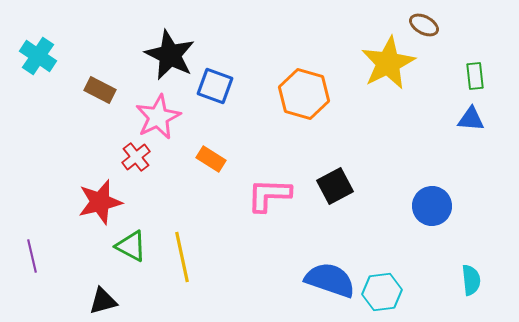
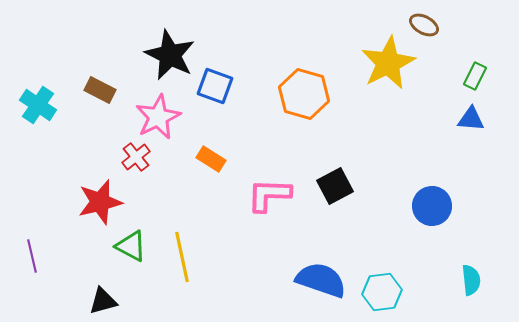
cyan cross: moved 49 px down
green rectangle: rotated 32 degrees clockwise
blue semicircle: moved 9 px left
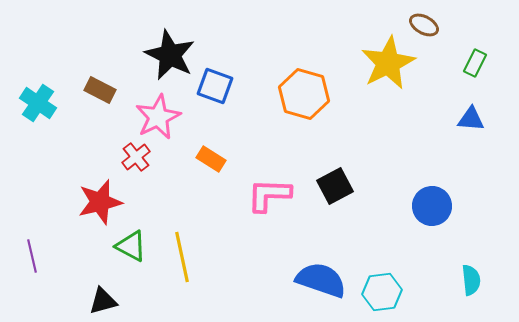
green rectangle: moved 13 px up
cyan cross: moved 2 px up
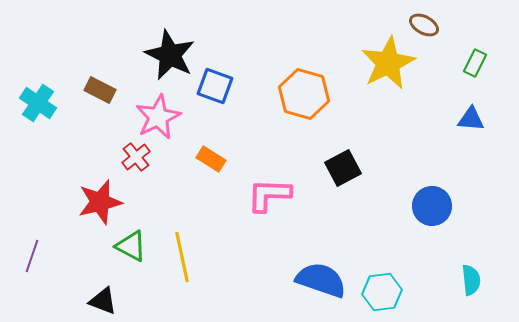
black square: moved 8 px right, 18 px up
purple line: rotated 32 degrees clockwise
black triangle: rotated 36 degrees clockwise
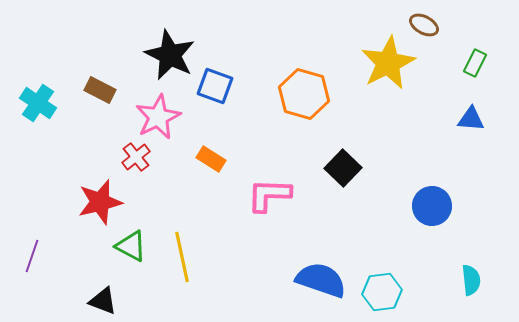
black square: rotated 18 degrees counterclockwise
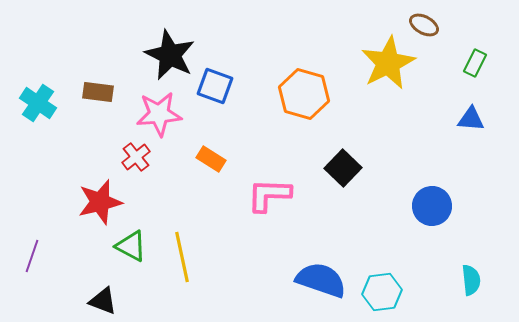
brown rectangle: moved 2 px left, 2 px down; rotated 20 degrees counterclockwise
pink star: moved 1 px right, 3 px up; rotated 21 degrees clockwise
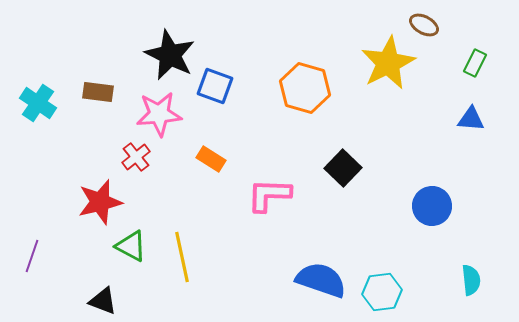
orange hexagon: moved 1 px right, 6 px up
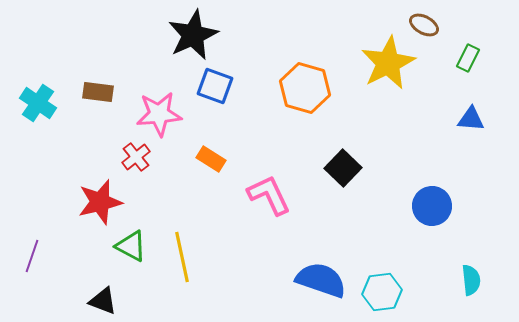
black star: moved 23 px right, 20 px up; rotated 21 degrees clockwise
green rectangle: moved 7 px left, 5 px up
pink L-shape: rotated 63 degrees clockwise
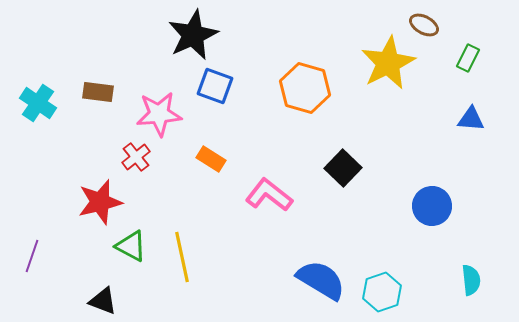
pink L-shape: rotated 27 degrees counterclockwise
blue semicircle: rotated 12 degrees clockwise
cyan hexagon: rotated 12 degrees counterclockwise
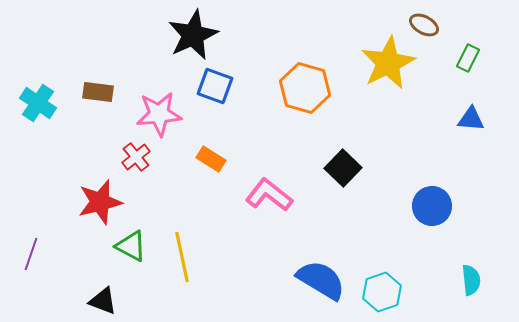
purple line: moved 1 px left, 2 px up
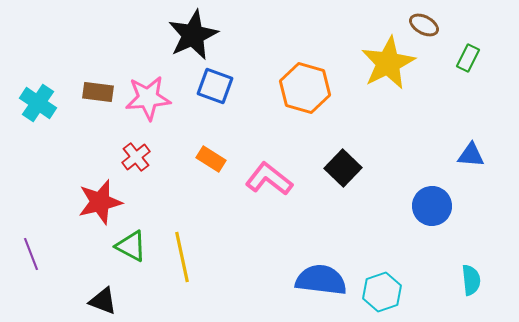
pink star: moved 11 px left, 16 px up
blue triangle: moved 36 px down
pink L-shape: moved 16 px up
purple line: rotated 40 degrees counterclockwise
blue semicircle: rotated 24 degrees counterclockwise
